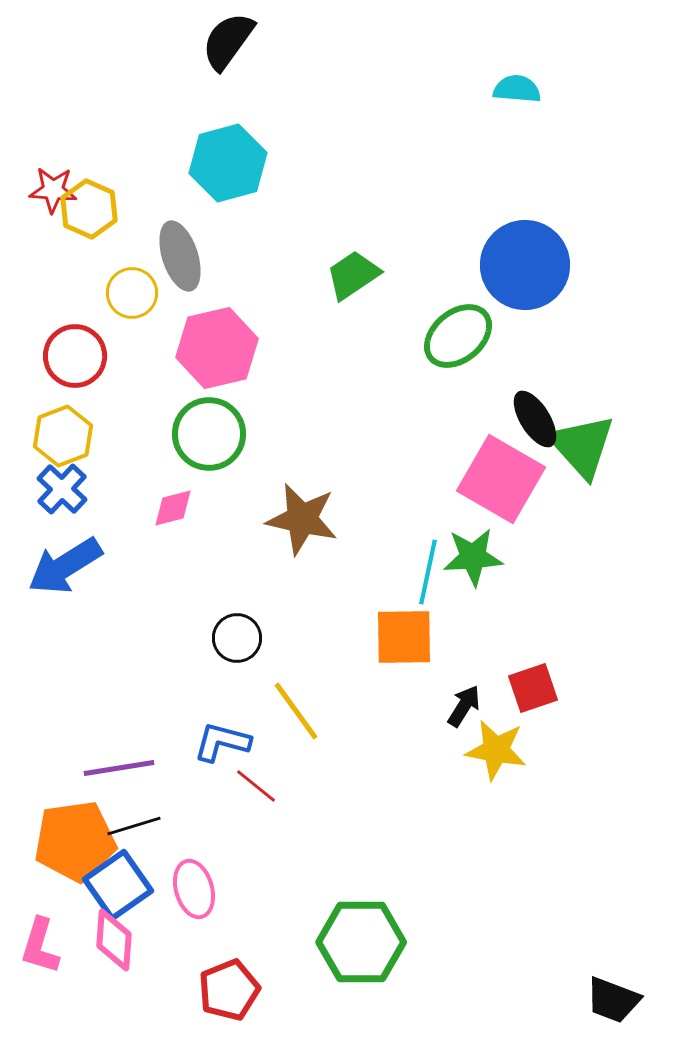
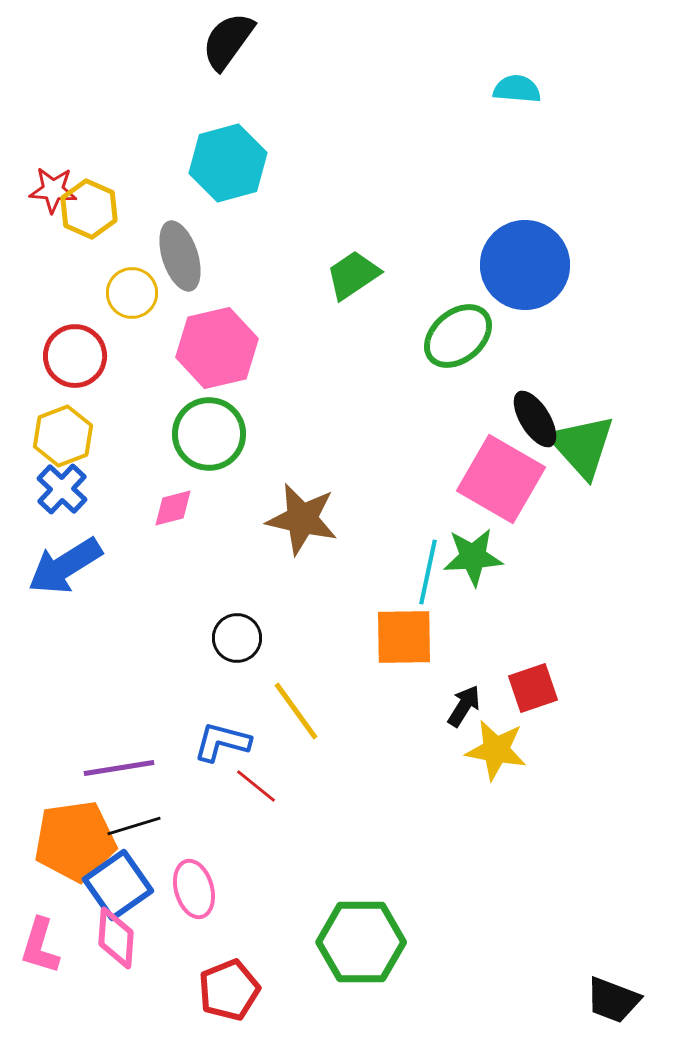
pink diamond at (114, 940): moved 2 px right, 2 px up
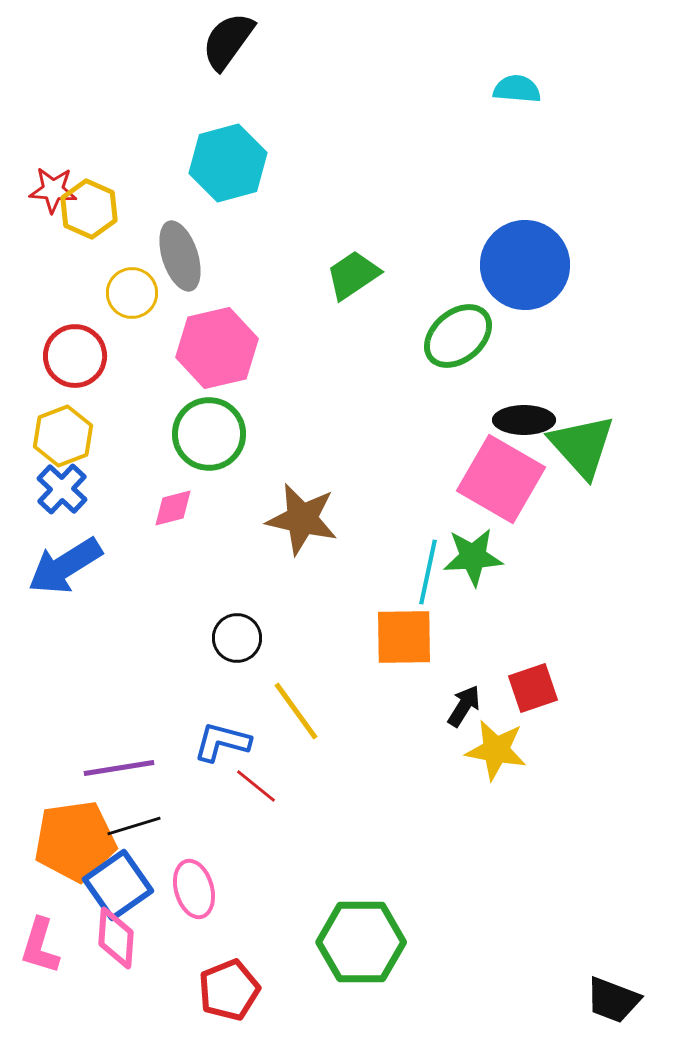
black ellipse at (535, 419): moved 11 px left, 1 px down; rotated 58 degrees counterclockwise
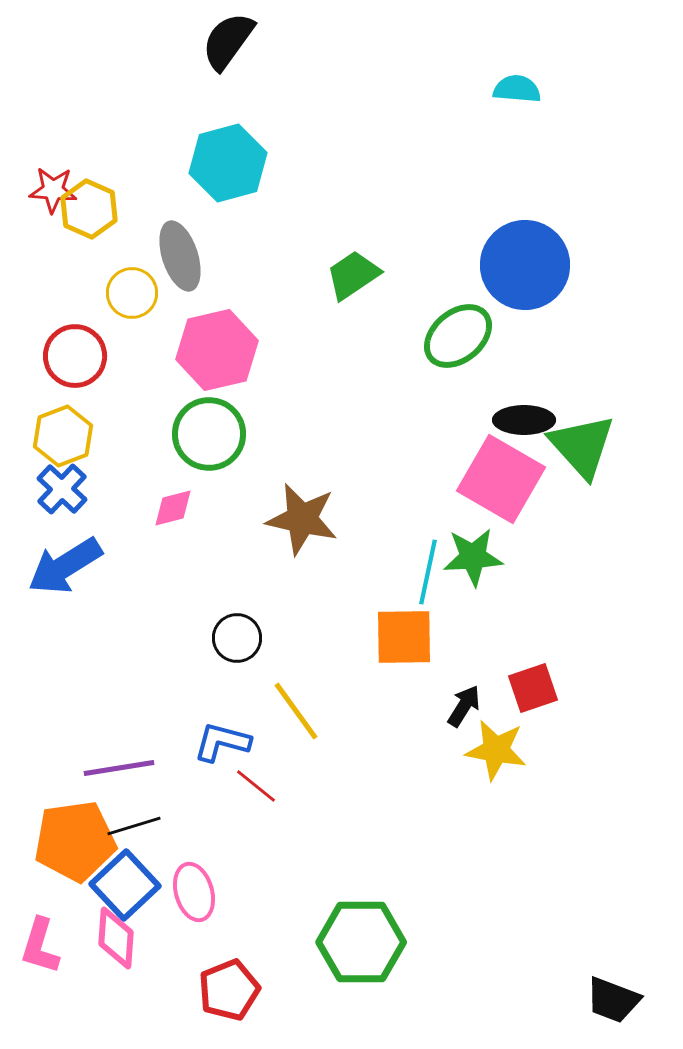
pink hexagon at (217, 348): moved 2 px down
blue square at (118, 885): moved 7 px right; rotated 8 degrees counterclockwise
pink ellipse at (194, 889): moved 3 px down
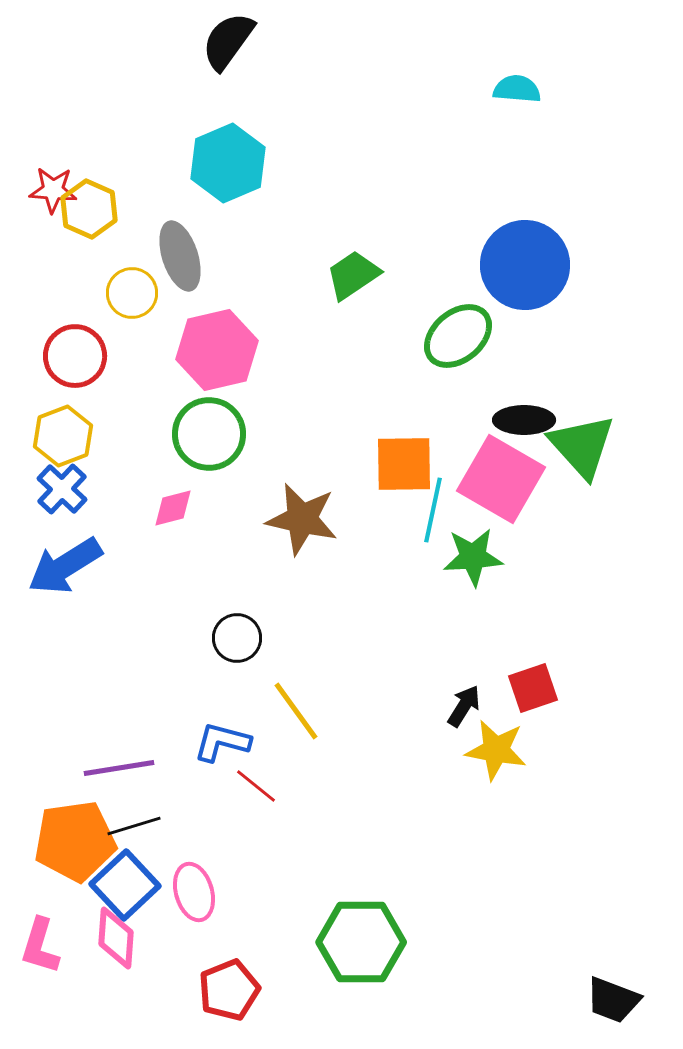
cyan hexagon at (228, 163): rotated 8 degrees counterclockwise
cyan line at (428, 572): moved 5 px right, 62 px up
orange square at (404, 637): moved 173 px up
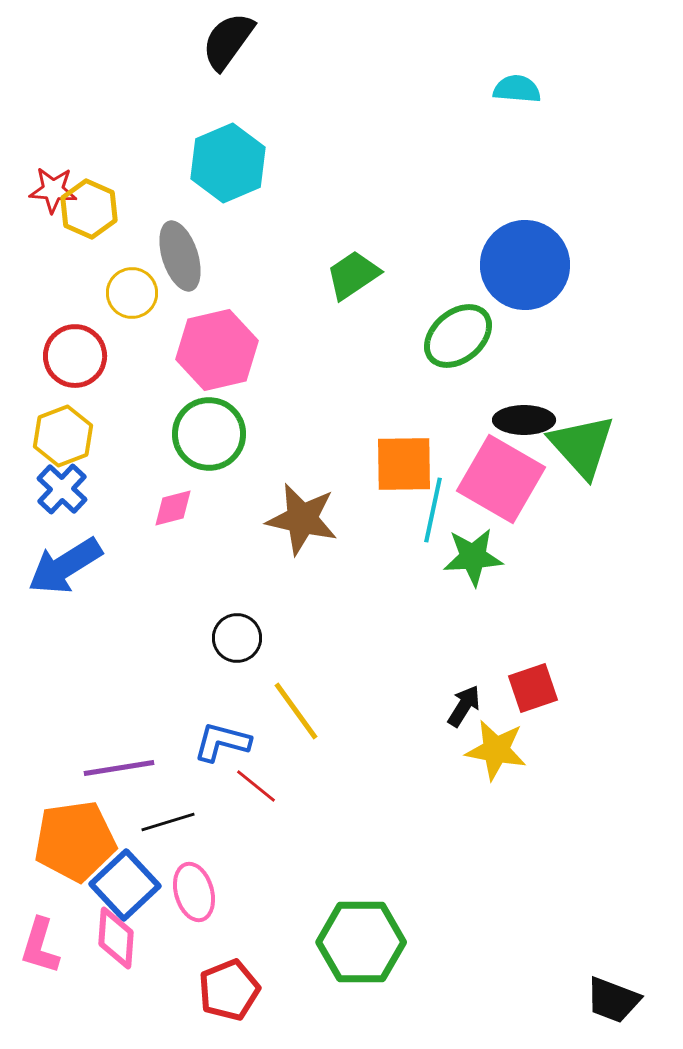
black line at (134, 826): moved 34 px right, 4 px up
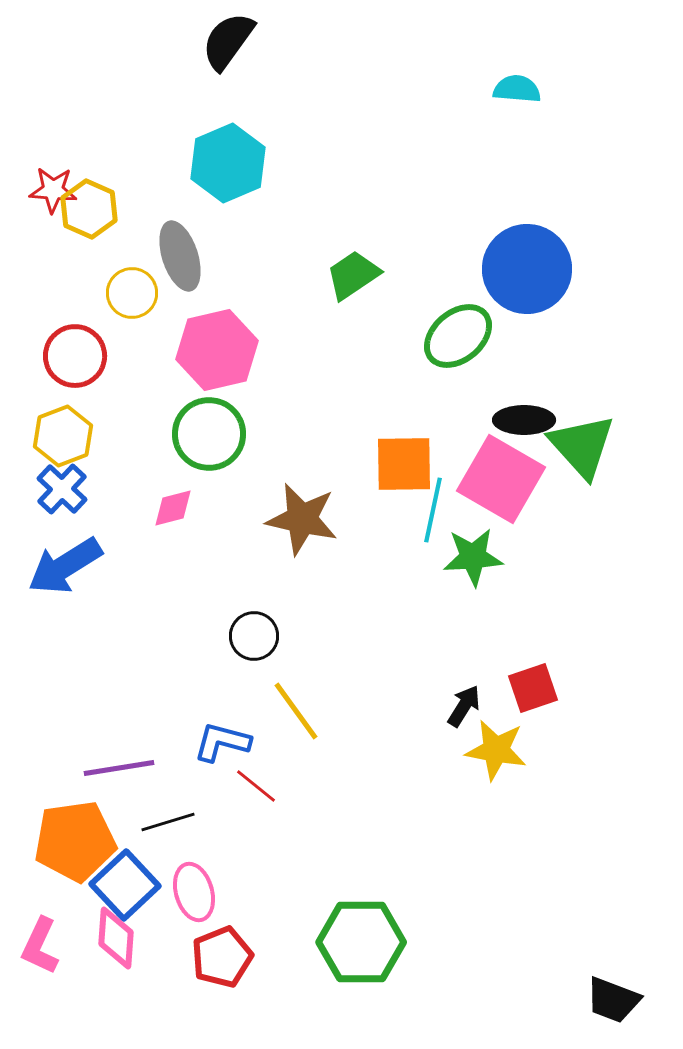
blue circle at (525, 265): moved 2 px right, 4 px down
black circle at (237, 638): moved 17 px right, 2 px up
pink L-shape at (40, 946): rotated 8 degrees clockwise
red pentagon at (229, 990): moved 7 px left, 33 px up
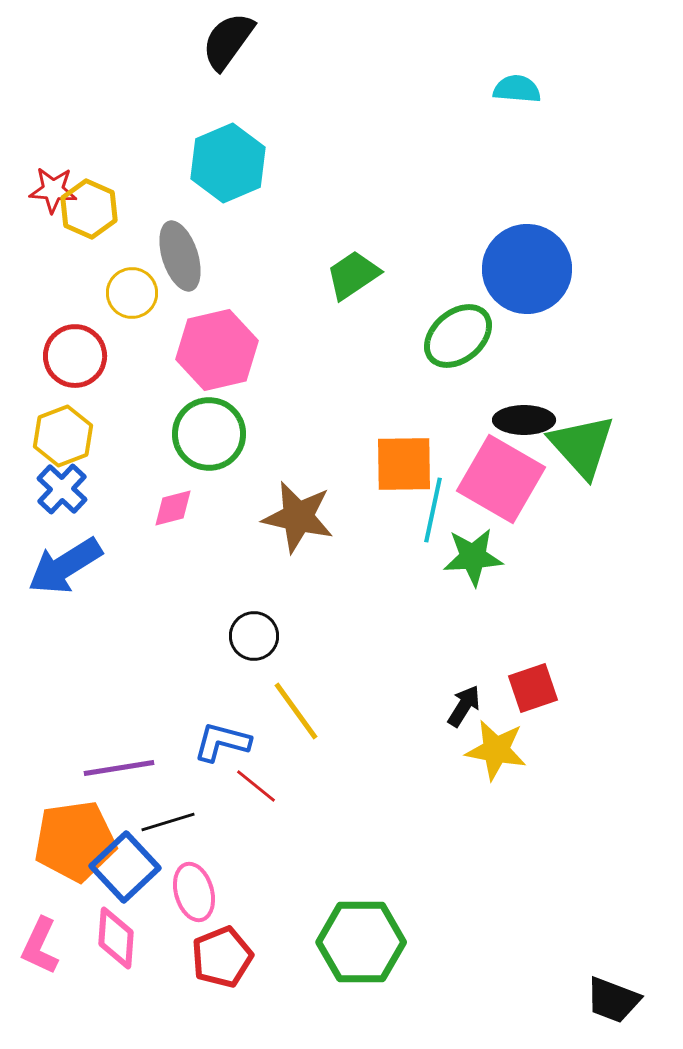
brown star at (302, 519): moved 4 px left, 2 px up
blue square at (125, 885): moved 18 px up
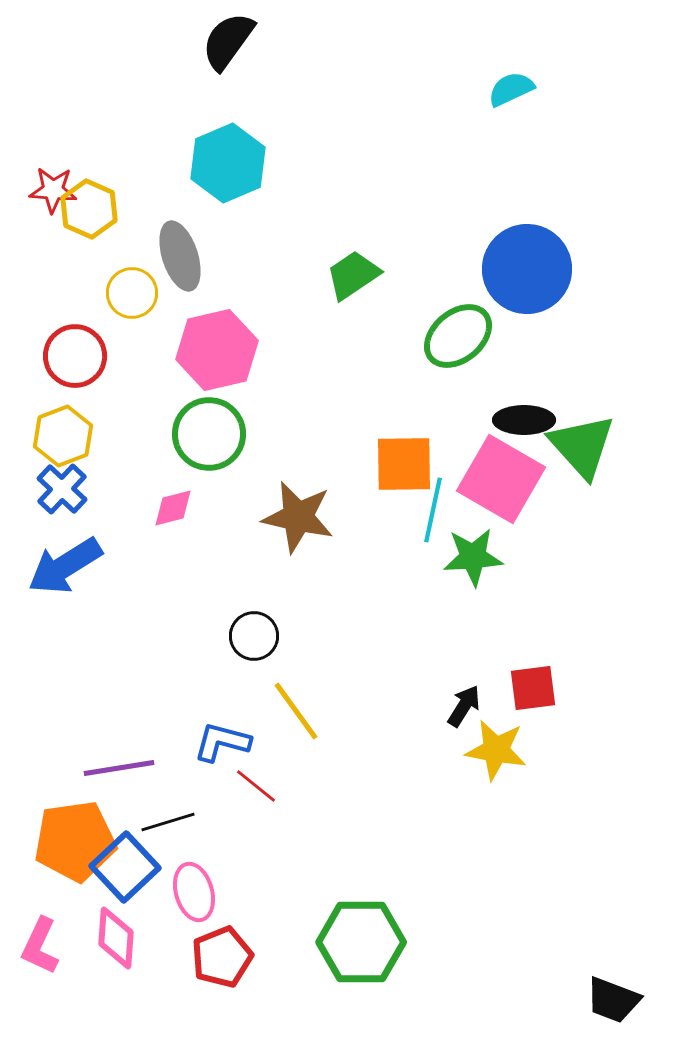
cyan semicircle at (517, 89): moved 6 px left; rotated 30 degrees counterclockwise
red square at (533, 688): rotated 12 degrees clockwise
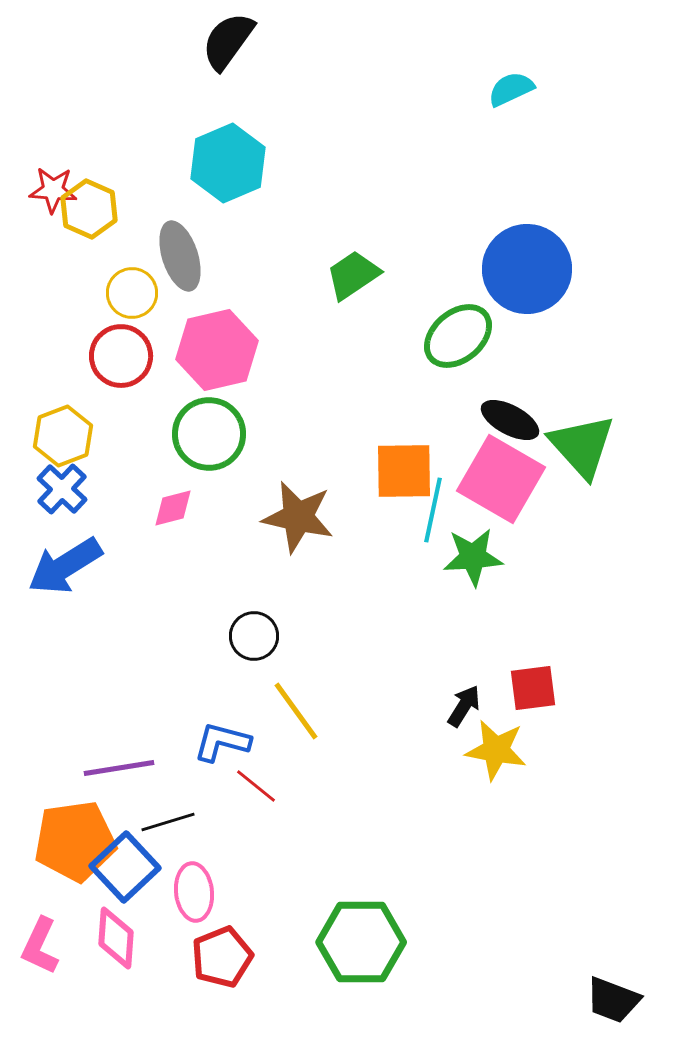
red circle at (75, 356): moved 46 px right
black ellipse at (524, 420): moved 14 px left; rotated 28 degrees clockwise
orange square at (404, 464): moved 7 px down
pink ellipse at (194, 892): rotated 10 degrees clockwise
